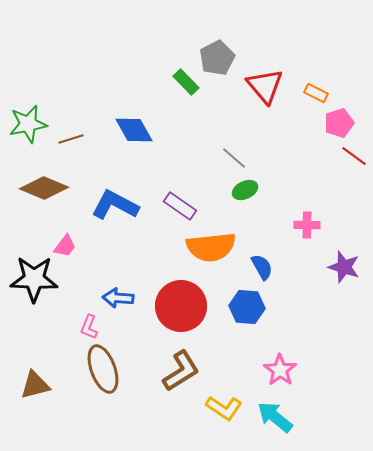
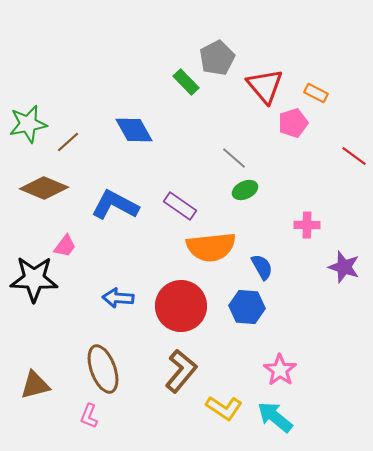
pink pentagon: moved 46 px left
brown line: moved 3 px left, 3 px down; rotated 25 degrees counterclockwise
pink L-shape: moved 89 px down
brown L-shape: rotated 18 degrees counterclockwise
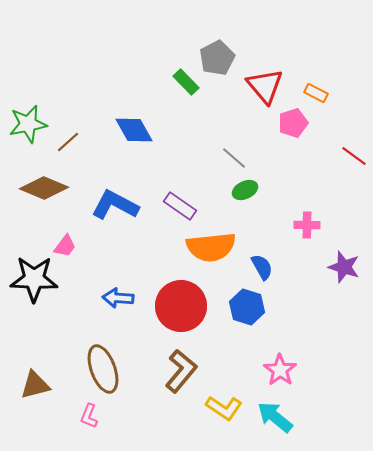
blue hexagon: rotated 12 degrees clockwise
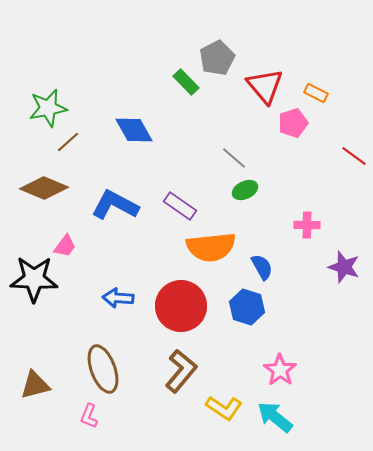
green star: moved 20 px right, 16 px up
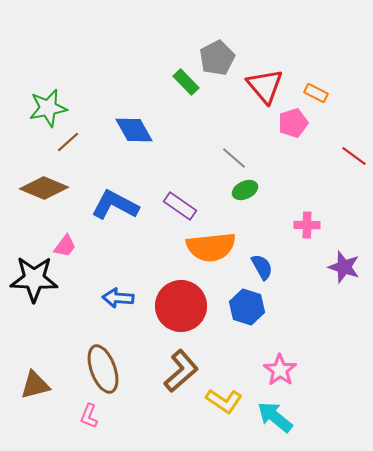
brown L-shape: rotated 9 degrees clockwise
yellow L-shape: moved 7 px up
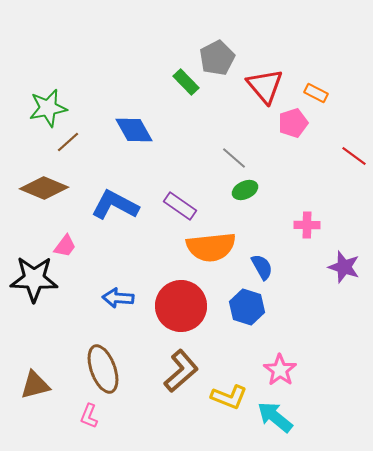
yellow L-shape: moved 5 px right, 4 px up; rotated 12 degrees counterclockwise
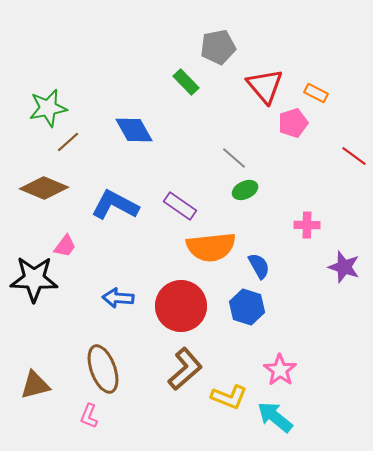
gray pentagon: moved 1 px right, 11 px up; rotated 16 degrees clockwise
blue semicircle: moved 3 px left, 1 px up
brown L-shape: moved 4 px right, 2 px up
